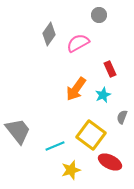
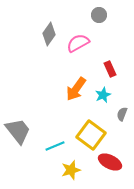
gray semicircle: moved 3 px up
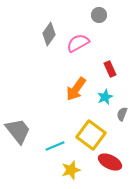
cyan star: moved 2 px right, 2 px down
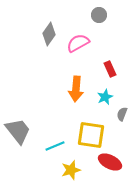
orange arrow: rotated 30 degrees counterclockwise
yellow square: rotated 28 degrees counterclockwise
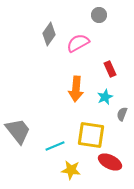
yellow star: rotated 24 degrees clockwise
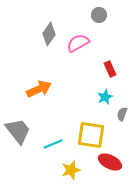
orange arrow: moved 37 px left; rotated 120 degrees counterclockwise
cyan line: moved 2 px left, 2 px up
yellow star: rotated 24 degrees counterclockwise
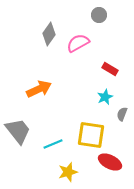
red rectangle: rotated 35 degrees counterclockwise
yellow star: moved 3 px left, 2 px down
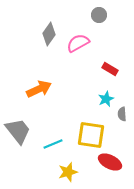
cyan star: moved 1 px right, 2 px down
gray semicircle: rotated 24 degrees counterclockwise
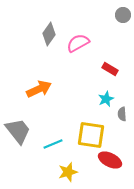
gray circle: moved 24 px right
red ellipse: moved 2 px up
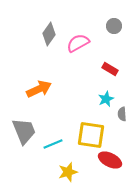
gray circle: moved 9 px left, 11 px down
gray trapezoid: moved 6 px right; rotated 16 degrees clockwise
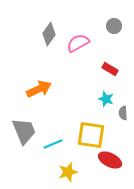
cyan star: rotated 28 degrees counterclockwise
gray semicircle: moved 1 px right, 1 px up
